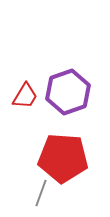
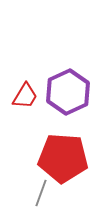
purple hexagon: rotated 6 degrees counterclockwise
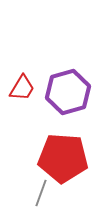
purple hexagon: rotated 9 degrees clockwise
red trapezoid: moved 3 px left, 8 px up
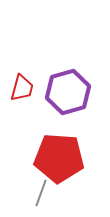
red trapezoid: rotated 16 degrees counterclockwise
red pentagon: moved 4 px left
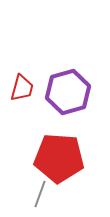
gray line: moved 1 px left, 1 px down
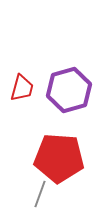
purple hexagon: moved 1 px right, 2 px up
